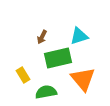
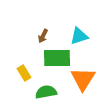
brown arrow: moved 1 px right, 1 px up
green rectangle: moved 1 px left; rotated 12 degrees clockwise
yellow rectangle: moved 1 px right, 2 px up
orange triangle: rotated 12 degrees clockwise
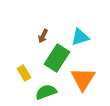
cyan triangle: moved 1 px right, 1 px down
green rectangle: rotated 56 degrees counterclockwise
green semicircle: rotated 10 degrees counterclockwise
